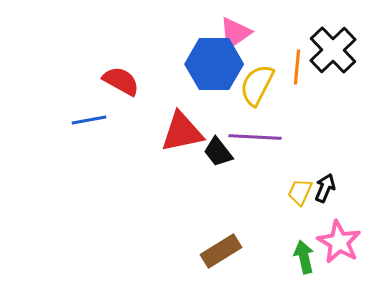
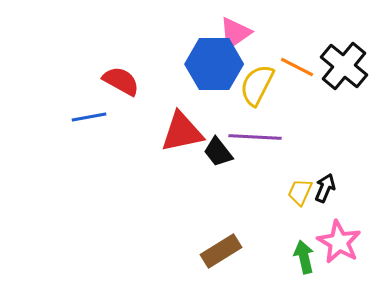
black cross: moved 11 px right, 16 px down; rotated 6 degrees counterclockwise
orange line: rotated 68 degrees counterclockwise
blue line: moved 3 px up
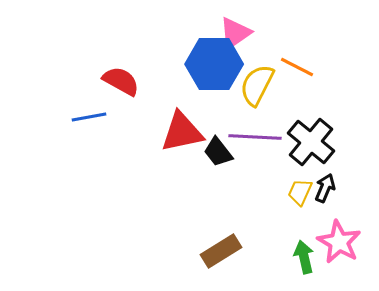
black cross: moved 33 px left, 76 px down
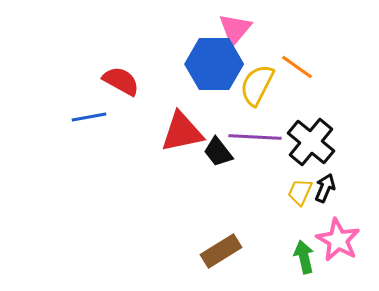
pink triangle: moved 4 px up; rotated 15 degrees counterclockwise
orange line: rotated 8 degrees clockwise
pink star: moved 1 px left, 2 px up
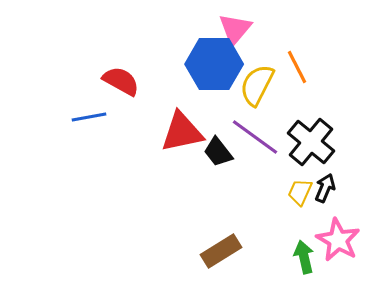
orange line: rotated 28 degrees clockwise
purple line: rotated 33 degrees clockwise
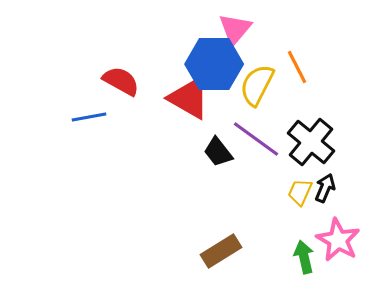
red triangle: moved 7 px right, 34 px up; rotated 42 degrees clockwise
purple line: moved 1 px right, 2 px down
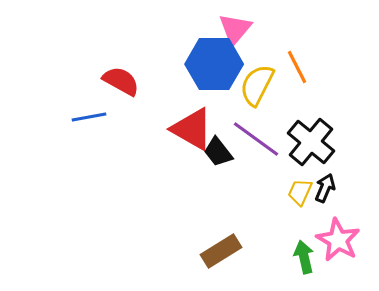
red triangle: moved 3 px right, 31 px down
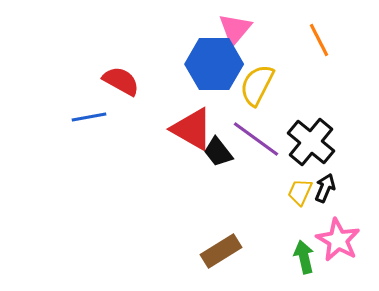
orange line: moved 22 px right, 27 px up
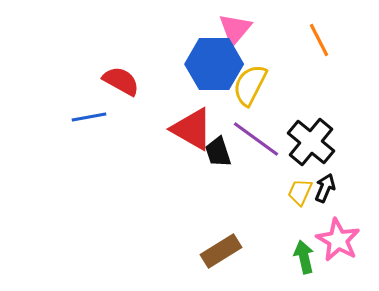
yellow semicircle: moved 7 px left
black trapezoid: rotated 20 degrees clockwise
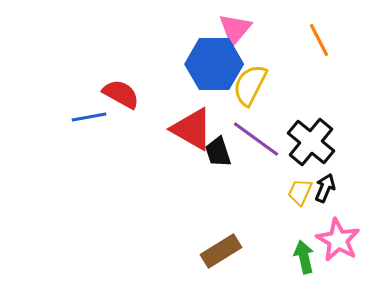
red semicircle: moved 13 px down
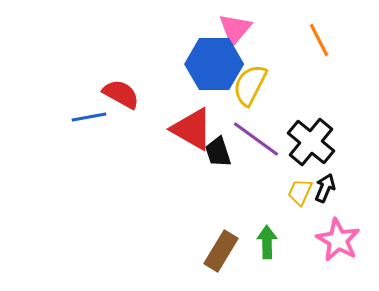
brown rectangle: rotated 27 degrees counterclockwise
green arrow: moved 37 px left, 15 px up; rotated 12 degrees clockwise
